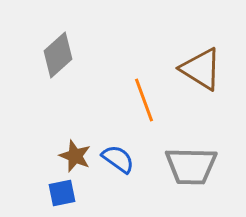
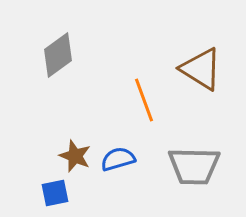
gray diamond: rotated 6 degrees clockwise
blue semicircle: rotated 52 degrees counterclockwise
gray trapezoid: moved 3 px right
blue square: moved 7 px left
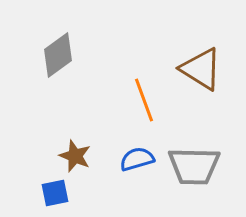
blue semicircle: moved 19 px right
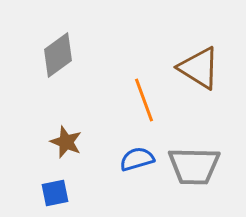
brown triangle: moved 2 px left, 1 px up
brown star: moved 9 px left, 14 px up
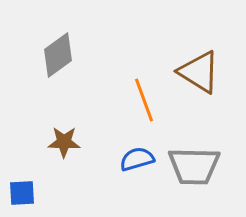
brown triangle: moved 4 px down
brown star: moved 2 px left; rotated 20 degrees counterclockwise
blue square: moved 33 px left; rotated 8 degrees clockwise
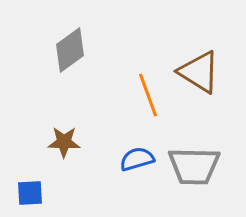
gray diamond: moved 12 px right, 5 px up
orange line: moved 4 px right, 5 px up
blue square: moved 8 px right
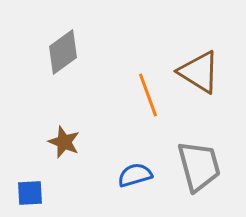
gray diamond: moved 7 px left, 2 px down
brown star: rotated 20 degrees clockwise
blue semicircle: moved 2 px left, 16 px down
gray trapezoid: moved 5 px right; rotated 106 degrees counterclockwise
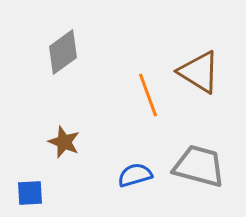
gray trapezoid: rotated 60 degrees counterclockwise
